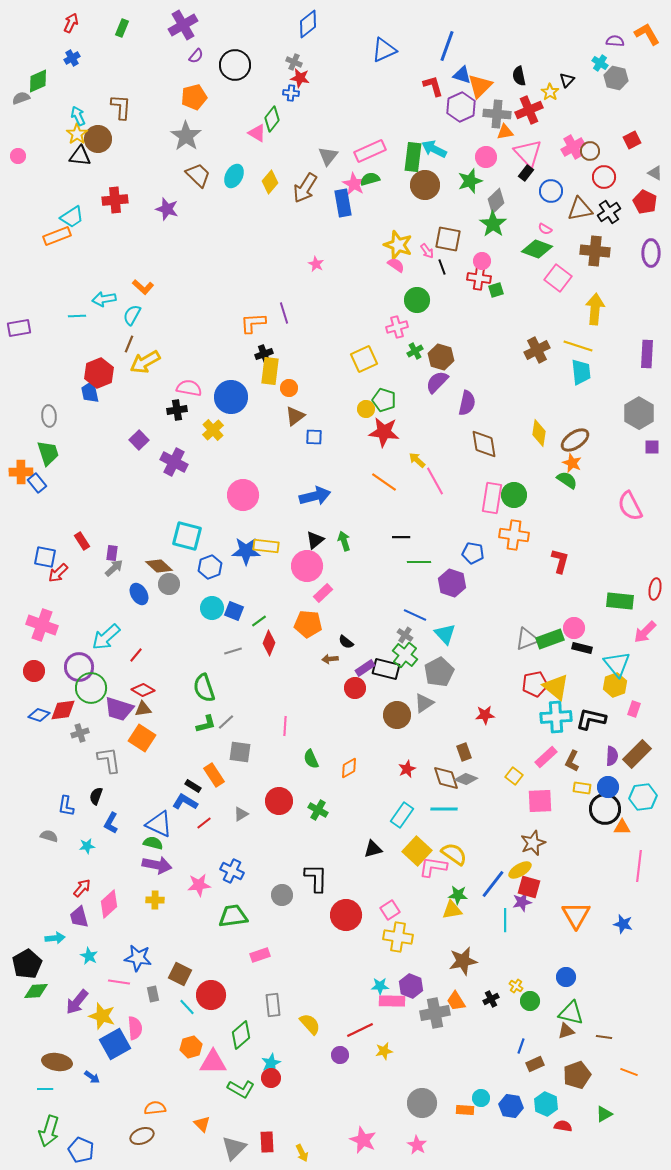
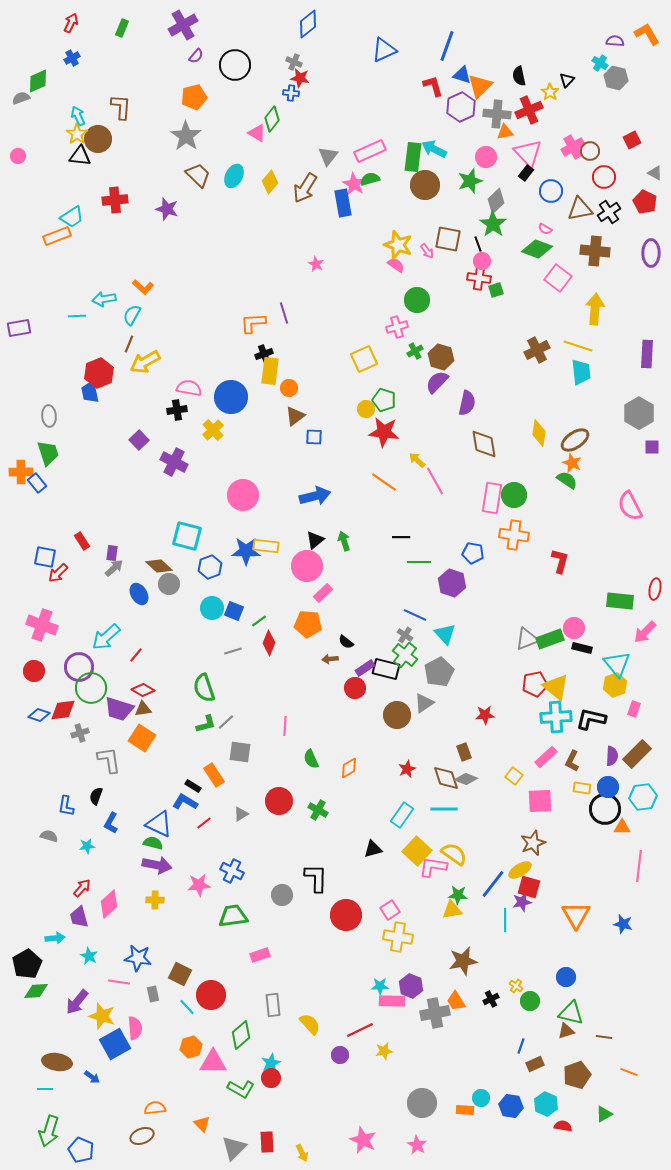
black line at (442, 267): moved 36 px right, 23 px up
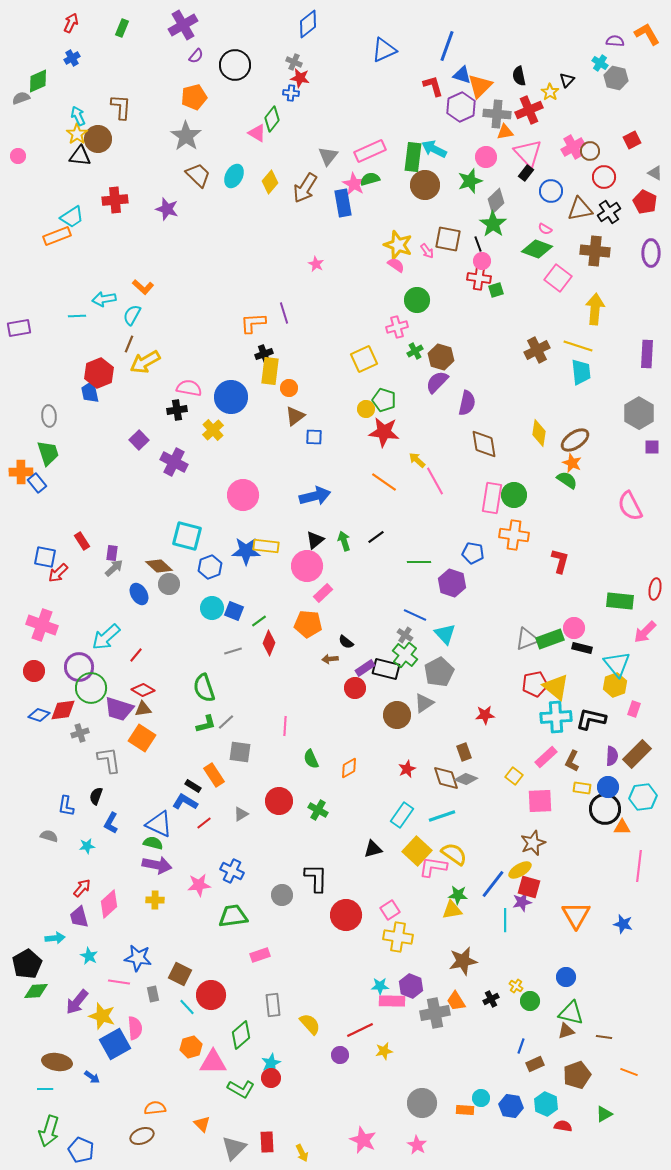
black line at (401, 537): moved 25 px left; rotated 36 degrees counterclockwise
cyan line at (444, 809): moved 2 px left, 7 px down; rotated 20 degrees counterclockwise
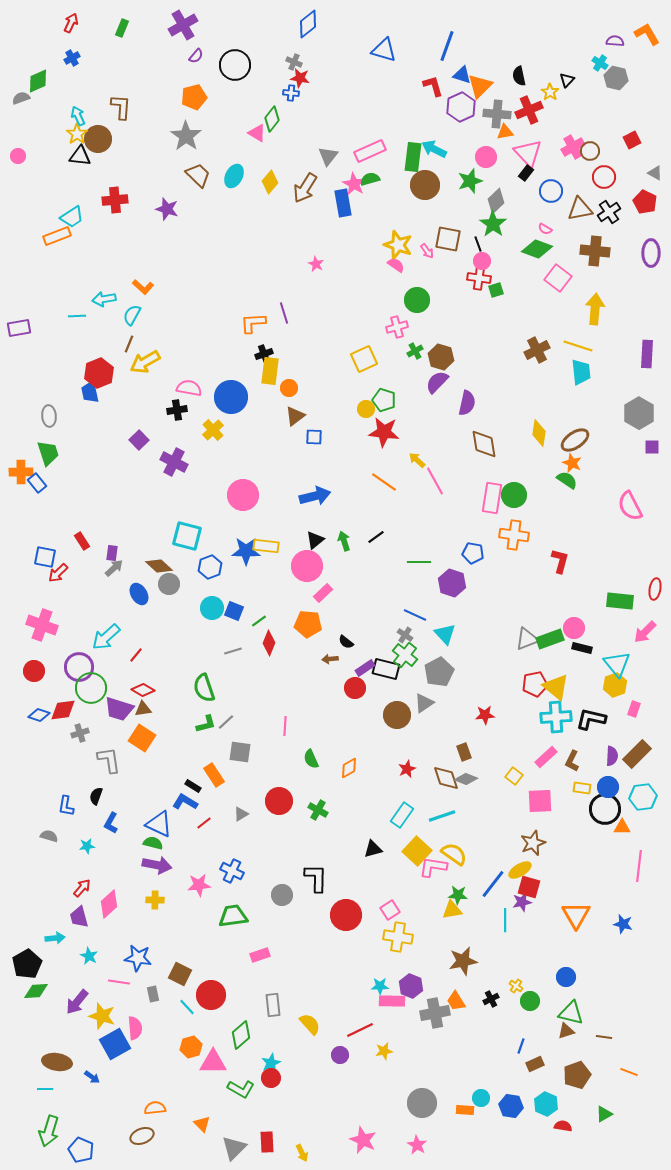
blue triangle at (384, 50): rotated 40 degrees clockwise
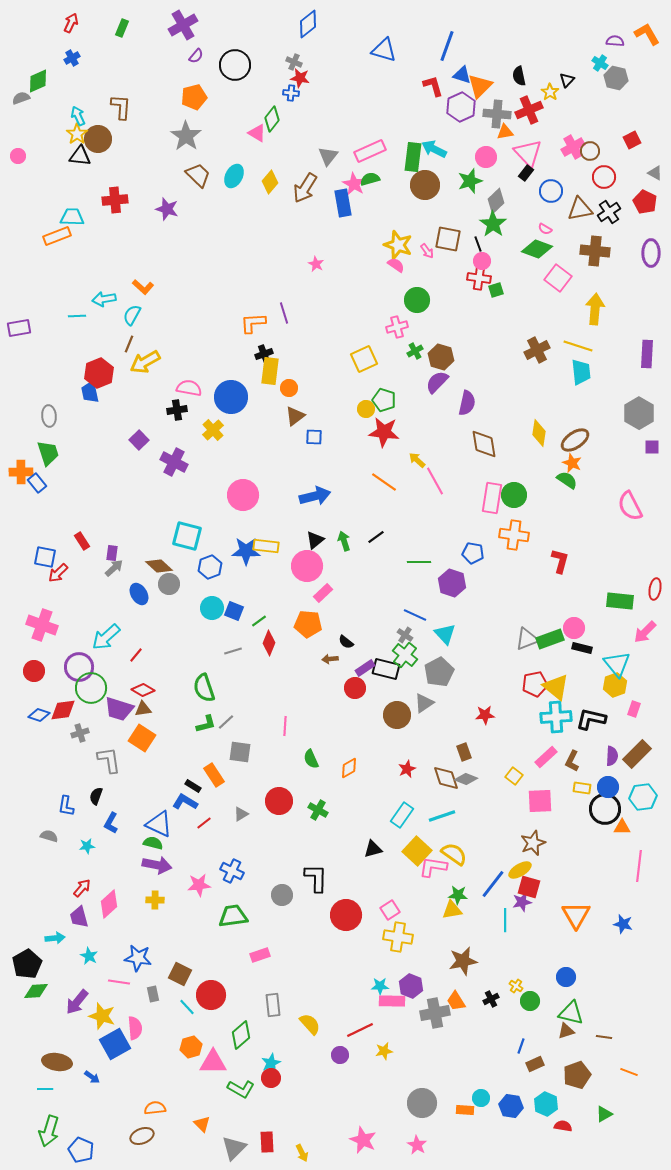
cyan trapezoid at (72, 217): rotated 145 degrees counterclockwise
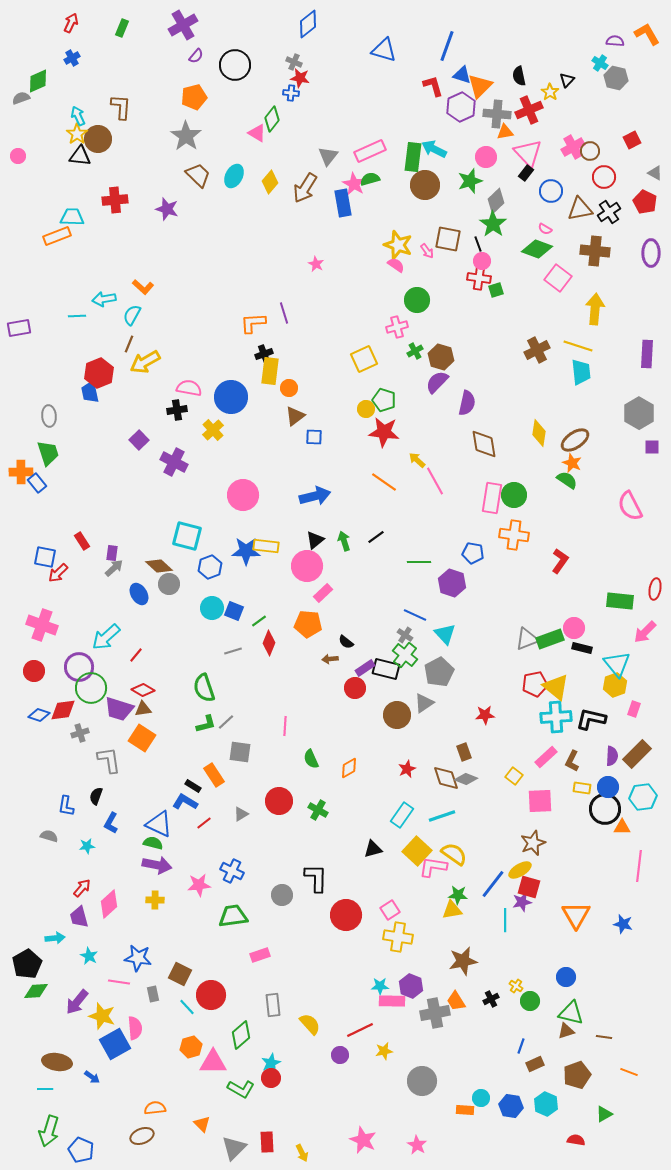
red L-shape at (560, 561): rotated 20 degrees clockwise
gray circle at (422, 1103): moved 22 px up
red semicircle at (563, 1126): moved 13 px right, 14 px down
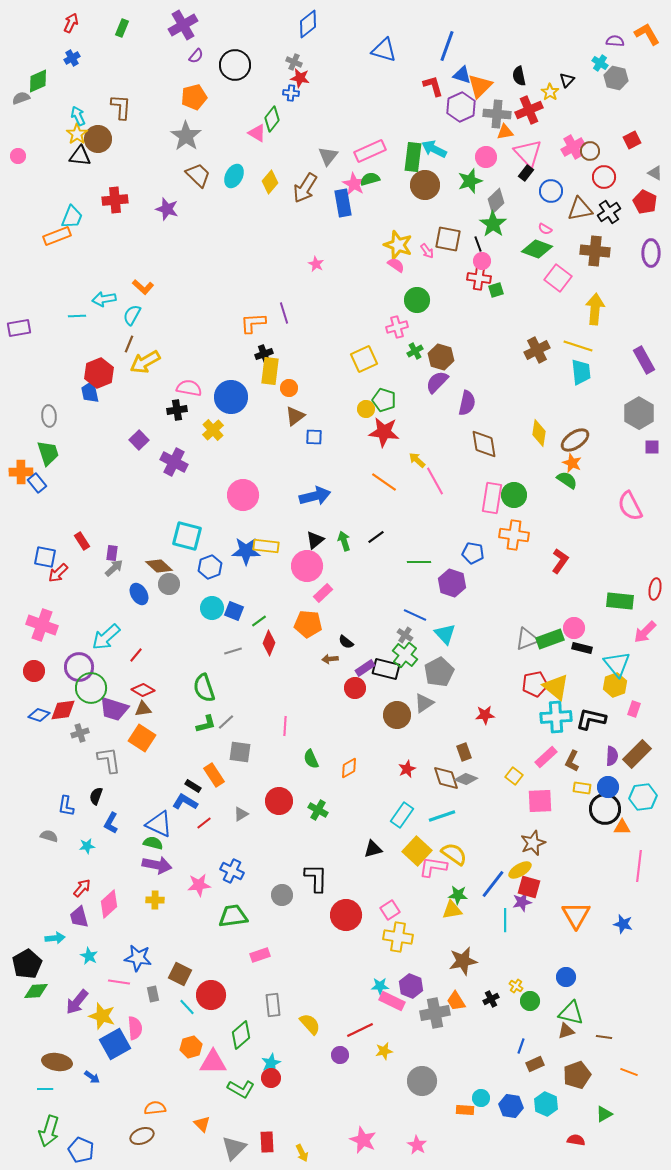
cyan trapezoid at (72, 217): rotated 110 degrees clockwise
purple rectangle at (647, 354): moved 3 px left, 6 px down; rotated 32 degrees counterclockwise
purple trapezoid at (119, 709): moved 5 px left
pink rectangle at (392, 1001): rotated 25 degrees clockwise
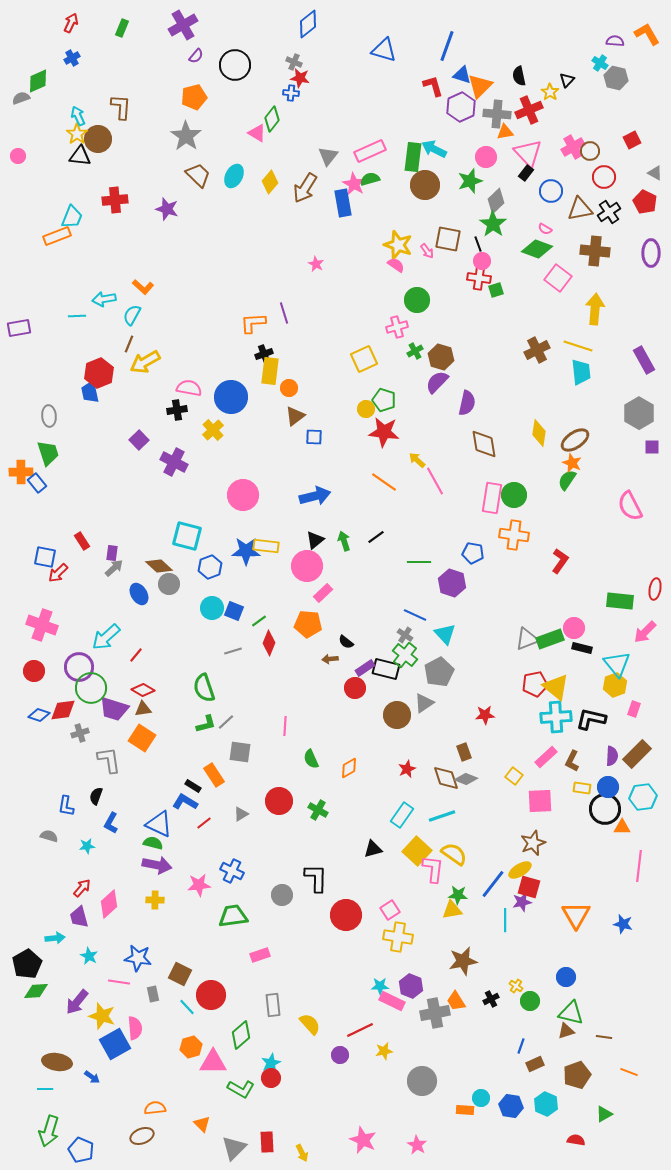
green semicircle at (567, 480): rotated 90 degrees counterclockwise
pink L-shape at (433, 867): moved 2 px down; rotated 88 degrees clockwise
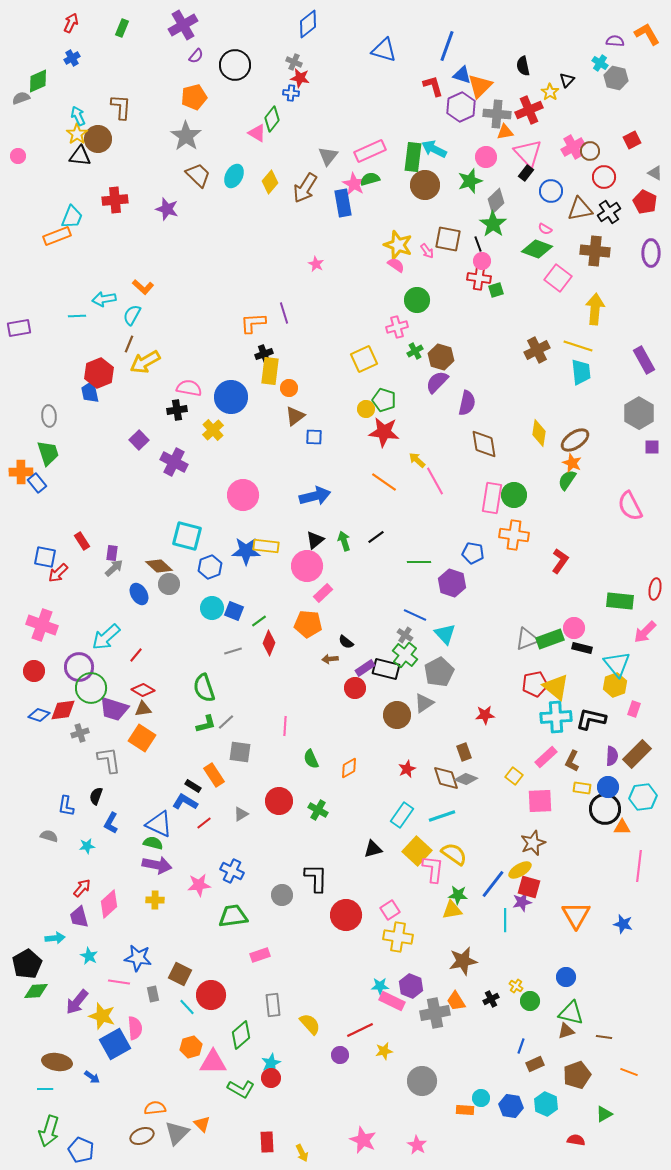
black semicircle at (519, 76): moved 4 px right, 10 px up
gray triangle at (234, 1148): moved 57 px left, 15 px up
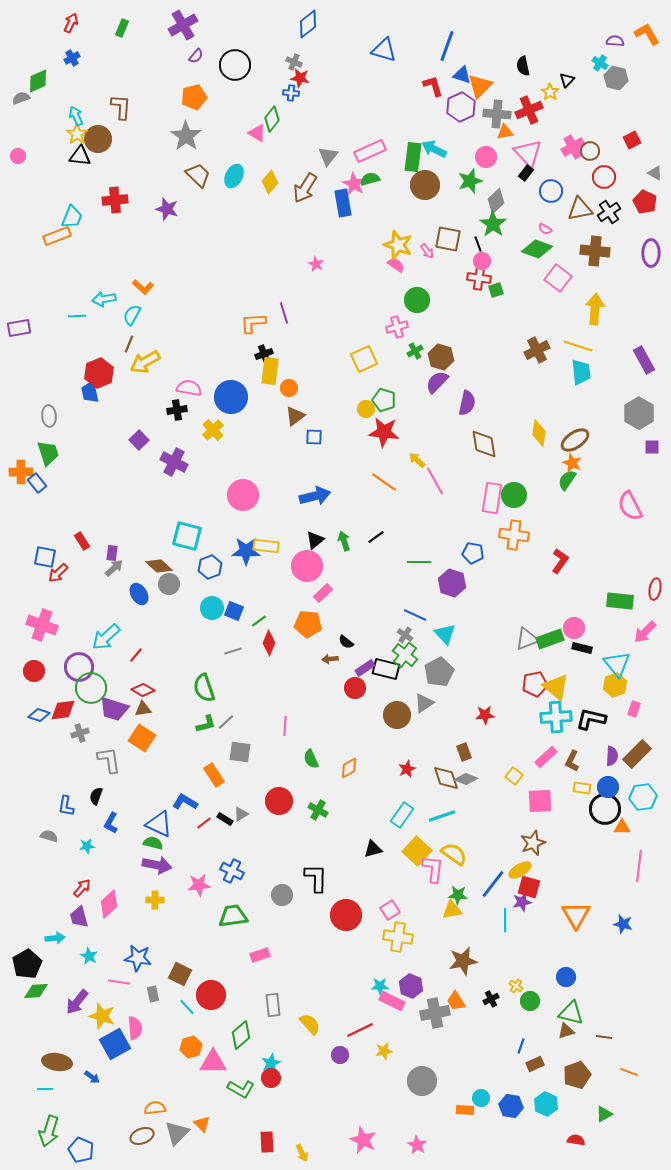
cyan arrow at (78, 116): moved 2 px left
black rectangle at (193, 786): moved 32 px right, 33 px down
